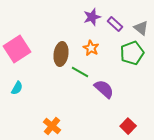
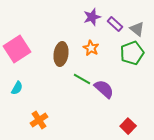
gray triangle: moved 4 px left, 1 px down
green line: moved 2 px right, 7 px down
orange cross: moved 13 px left, 6 px up; rotated 18 degrees clockwise
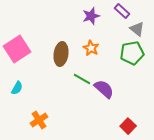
purple star: moved 1 px left, 1 px up
purple rectangle: moved 7 px right, 13 px up
green pentagon: rotated 10 degrees clockwise
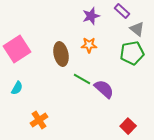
orange star: moved 2 px left, 3 px up; rotated 28 degrees counterclockwise
brown ellipse: rotated 20 degrees counterclockwise
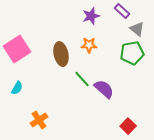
green line: rotated 18 degrees clockwise
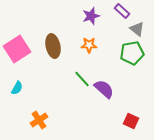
brown ellipse: moved 8 px left, 8 px up
red square: moved 3 px right, 5 px up; rotated 21 degrees counterclockwise
